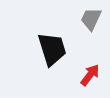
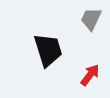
black trapezoid: moved 4 px left, 1 px down
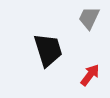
gray trapezoid: moved 2 px left, 1 px up
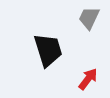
red arrow: moved 2 px left, 4 px down
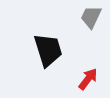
gray trapezoid: moved 2 px right, 1 px up
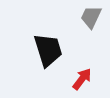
red arrow: moved 6 px left
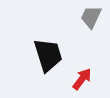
black trapezoid: moved 5 px down
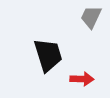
red arrow: rotated 55 degrees clockwise
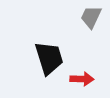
black trapezoid: moved 1 px right, 3 px down
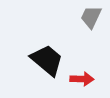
black trapezoid: moved 2 px left, 2 px down; rotated 33 degrees counterclockwise
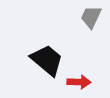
red arrow: moved 3 px left, 3 px down
